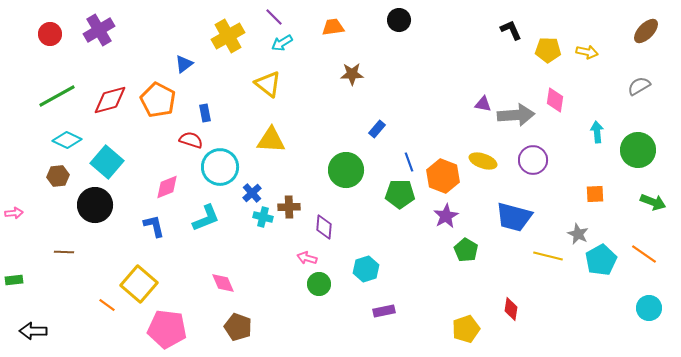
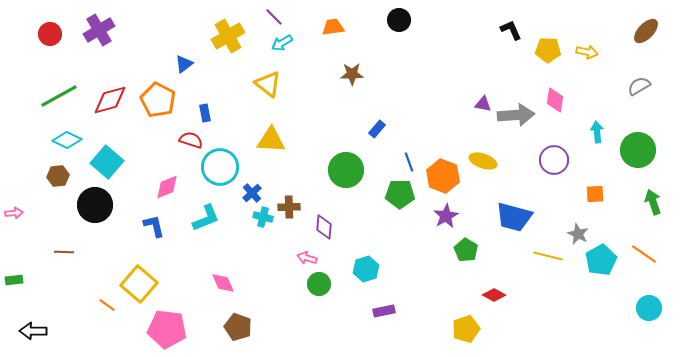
green line at (57, 96): moved 2 px right
purple circle at (533, 160): moved 21 px right
green arrow at (653, 202): rotated 130 degrees counterclockwise
red diamond at (511, 309): moved 17 px left, 14 px up; rotated 70 degrees counterclockwise
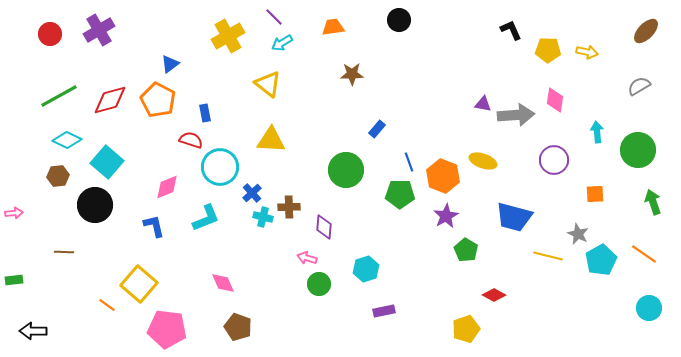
blue triangle at (184, 64): moved 14 px left
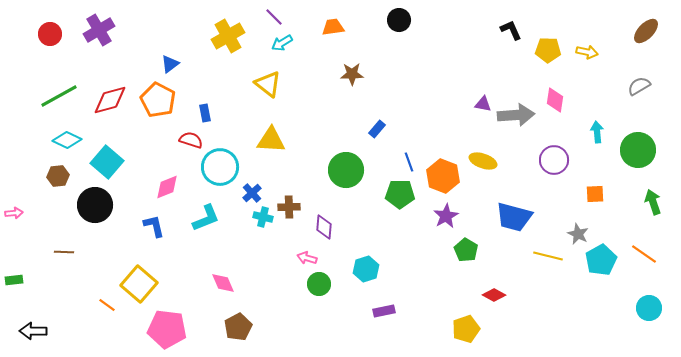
brown pentagon at (238, 327): rotated 24 degrees clockwise
